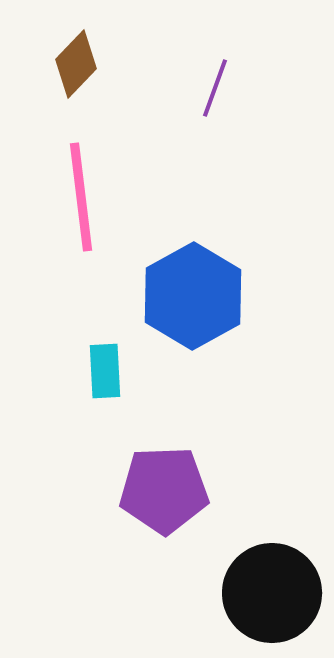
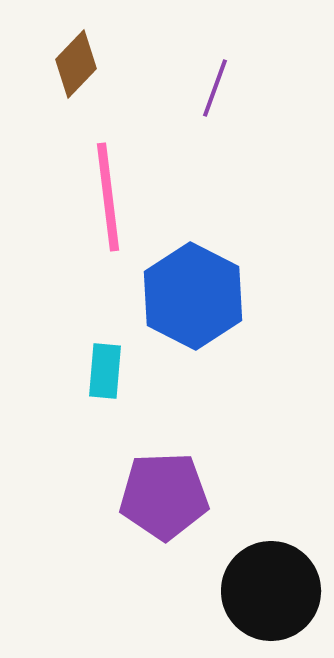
pink line: moved 27 px right
blue hexagon: rotated 4 degrees counterclockwise
cyan rectangle: rotated 8 degrees clockwise
purple pentagon: moved 6 px down
black circle: moved 1 px left, 2 px up
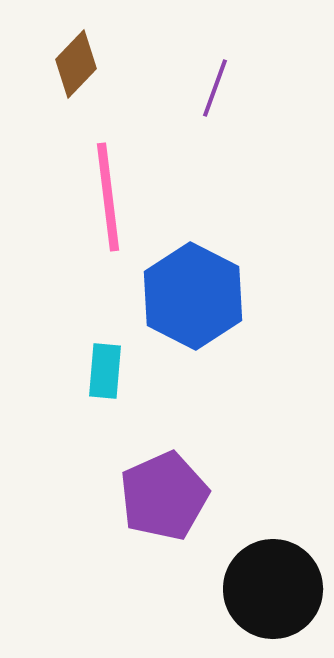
purple pentagon: rotated 22 degrees counterclockwise
black circle: moved 2 px right, 2 px up
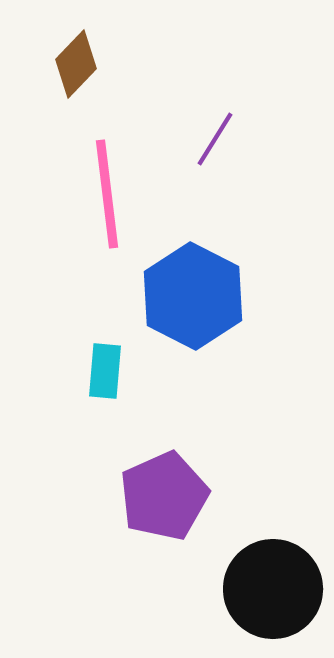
purple line: moved 51 px down; rotated 12 degrees clockwise
pink line: moved 1 px left, 3 px up
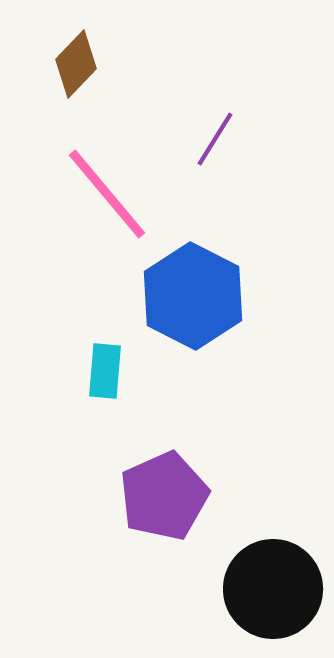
pink line: rotated 33 degrees counterclockwise
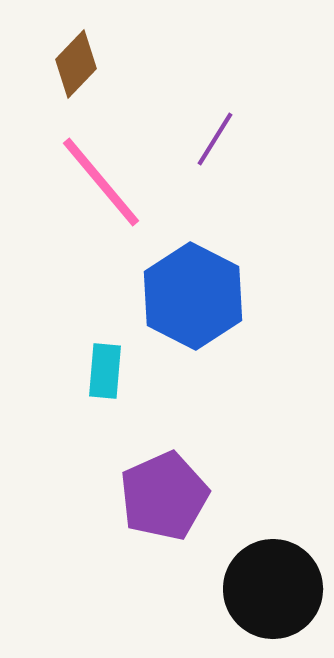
pink line: moved 6 px left, 12 px up
